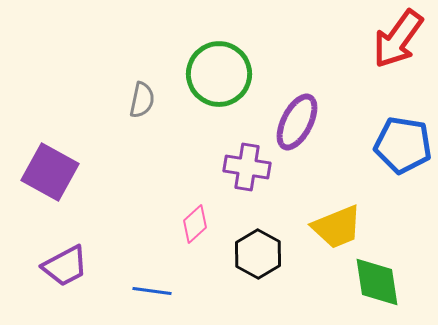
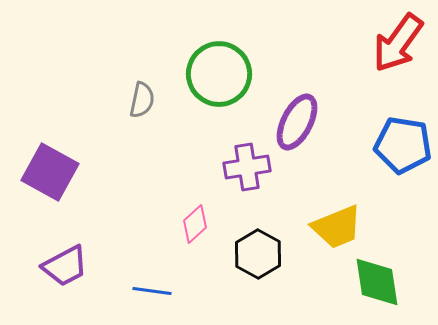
red arrow: moved 4 px down
purple cross: rotated 18 degrees counterclockwise
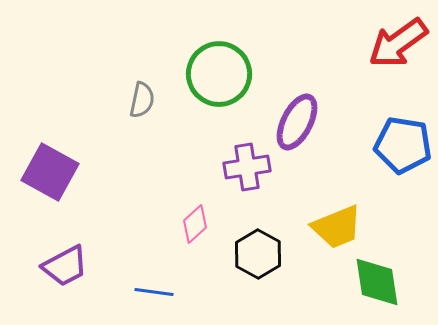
red arrow: rotated 18 degrees clockwise
blue line: moved 2 px right, 1 px down
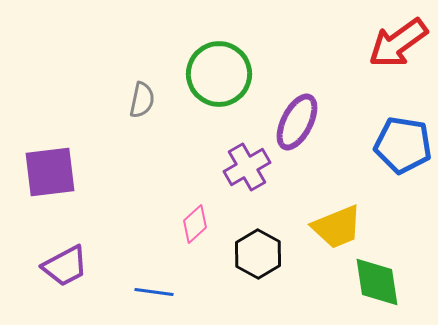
purple cross: rotated 21 degrees counterclockwise
purple square: rotated 36 degrees counterclockwise
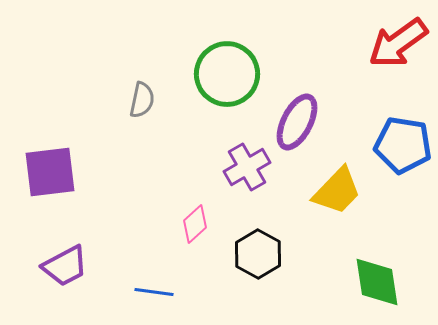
green circle: moved 8 px right
yellow trapezoid: moved 36 px up; rotated 24 degrees counterclockwise
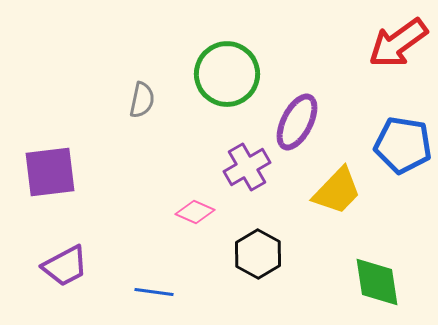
pink diamond: moved 12 px up; rotated 66 degrees clockwise
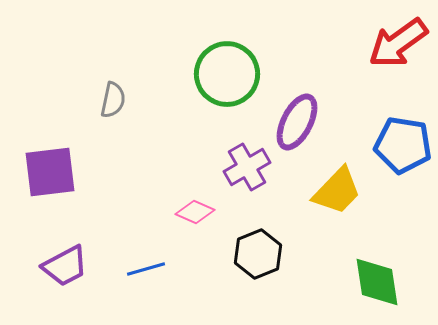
gray semicircle: moved 29 px left
black hexagon: rotated 9 degrees clockwise
blue line: moved 8 px left, 23 px up; rotated 24 degrees counterclockwise
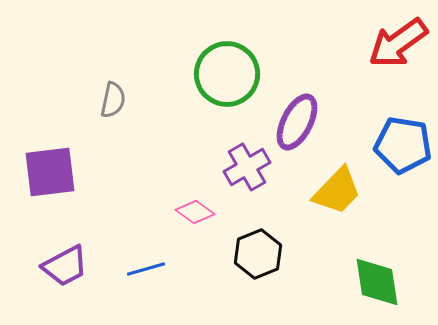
pink diamond: rotated 12 degrees clockwise
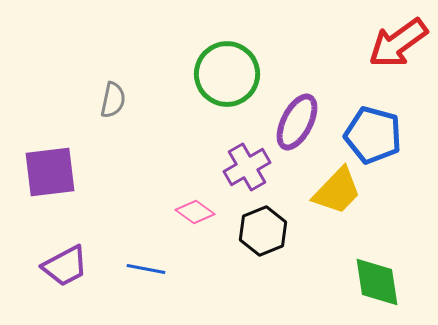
blue pentagon: moved 30 px left, 10 px up; rotated 6 degrees clockwise
black hexagon: moved 5 px right, 23 px up
blue line: rotated 27 degrees clockwise
